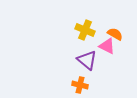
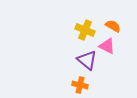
orange semicircle: moved 2 px left, 8 px up
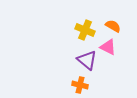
pink triangle: moved 1 px right, 1 px down
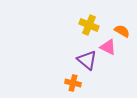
orange semicircle: moved 9 px right, 5 px down
yellow cross: moved 4 px right, 5 px up
orange cross: moved 7 px left, 2 px up
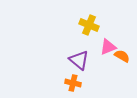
orange semicircle: moved 25 px down
pink triangle: rotated 48 degrees counterclockwise
purple triangle: moved 8 px left
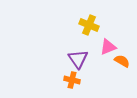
orange semicircle: moved 5 px down
purple triangle: moved 1 px left, 1 px up; rotated 15 degrees clockwise
orange cross: moved 1 px left, 3 px up
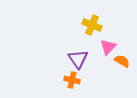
yellow cross: moved 3 px right
pink triangle: rotated 24 degrees counterclockwise
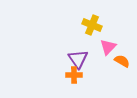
orange cross: moved 2 px right, 5 px up; rotated 14 degrees counterclockwise
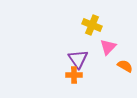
orange semicircle: moved 3 px right, 5 px down
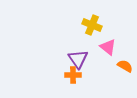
pink triangle: rotated 36 degrees counterclockwise
orange cross: moved 1 px left
